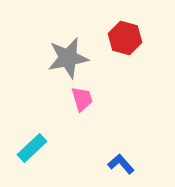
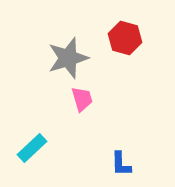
gray star: rotated 6 degrees counterclockwise
blue L-shape: rotated 140 degrees counterclockwise
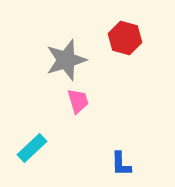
gray star: moved 2 px left, 2 px down
pink trapezoid: moved 4 px left, 2 px down
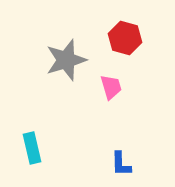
pink trapezoid: moved 33 px right, 14 px up
cyan rectangle: rotated 60 degrees counterclockwise
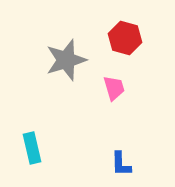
pink trapezoid: moved 3 px right, 1 px down
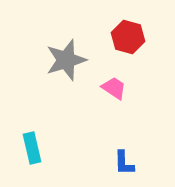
red hexagon: moved 3 px right, 1 px up
pink trapezoid: rotated 40 degrees counterclockwise
blue L-shape: moved 3 px right, 1 px up
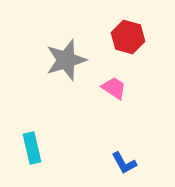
blue L-shape: rotated 28 degrees counterclockwise
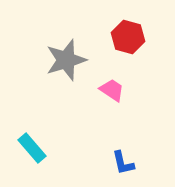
pink trapezoid: moved 2 px left, 2 px down
cyan rectangle: rotated 28 degrees counterclockwise
blue L-shape: moved 1 px left; rotated 16 degrees clockwise
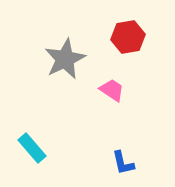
red hexagon: rotated 24 degrees counterclockwise
gray star: moved 1 px left, 1 px up; rotated 9 degrees counterclockwise
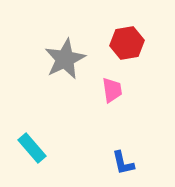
red hexagon: moved 1 px left, 6 px down
pink trapezoid: rotated 48 degrees clockwise
